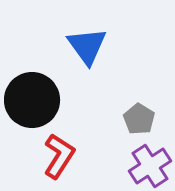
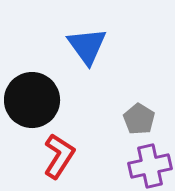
purple cross: rotated 21 degrees clockwise
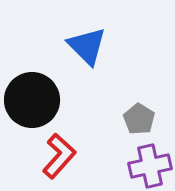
blue triangle: rotated 9 degrees counterclockwise
red L-shape: rotated 9 degrees clockwise
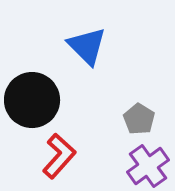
purple cross: moved 2 px left; rotated 24 degrees counterclockwise
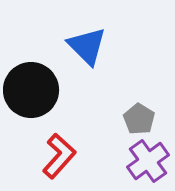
black circle: moved 1 px left, 10 px up
purple cross: moved 5 px up
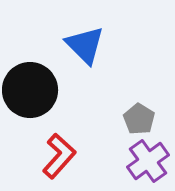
blue triangle: moved 2 px left, 1 px up
black circle: moved 1 px left
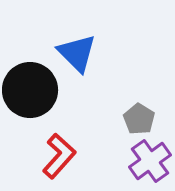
blue triangle: moved 8 px left, 8 px down
purple cross: moved 2 px right
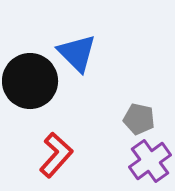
black circle: moved 9 px up
gray pentagon: rotated 20 degrees counterclockwise
red L-shape: moved 3 px left, 1 px up
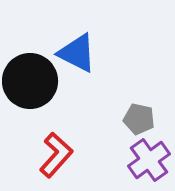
blue triangle: rotated 18 degrees counterclockwise
purple cross: moved 1 px left, 1 px up
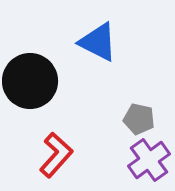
blue triangle: moved 21 px right, 11 px up
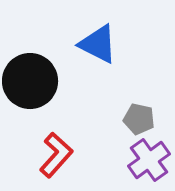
blue triangle: moved 2 px down
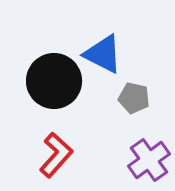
blue triangle: moved 5 px right, 10 px down
black circle: moved 24 px right
gray pentagon: moved 5 px left, 21 px up
